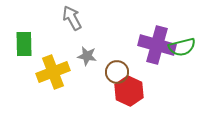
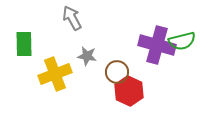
green semicircle: moved 6 px up
yellow cross: moved 2 px right, 2 px down
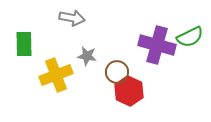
gray arrow: rotated 130 degrees clockwise
green semicircle: moved 8 px right, 4 px up; rotated 12 degrees counterclockwise
yellow cross: moved 1 px right, 1 px down
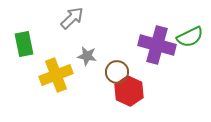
gray arrow: rotated 55 degrees counterclockwise
green rectangle: rotated 10 degrees counterclockwise
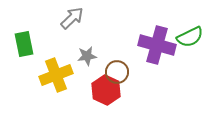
gray star: rotated 18 degrees counterclockwise
red hexagon: moved 23 px left, 1 px up
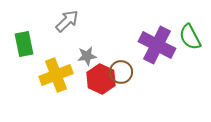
gray arrow: moved 5 px left, 3 px down
green semicircle: rotated 88 degrees clockwise
purple cross: rotated 12 degrees clockwise
brown circle: moved 4 px right
red hexagon: moved 5 px left, 11 px up
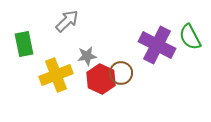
brown circle: moved 1 px down
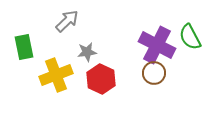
green rectangle: moved 3 px down
gray star: moved 4 px up
brown circle: moved 33 px right
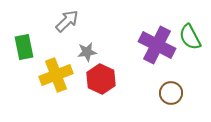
brown circle: moved 17 px right, 20 px down
